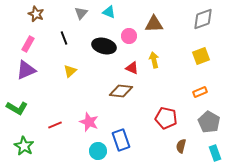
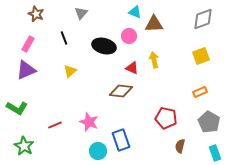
cyan triangle: moved 26 px right
brown semicircle: moved 1 px left
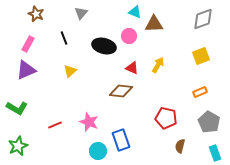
yellow arrow: moved 4 px right, 5 px down; rotated 42 degrees clockwise
green star: moved 6 px left; rotated 18 degrees clockwise
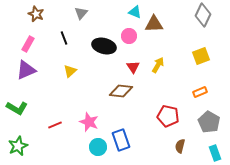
gray diamond: moved 4 px up; rotated 45 degrees counterclockwise
red triangle: moved 1 px right, 1 px up; rotated 32 degrees clockwise
red pentagon: moved 2 px right, 2 px up
cyan circle: moved 4 px up
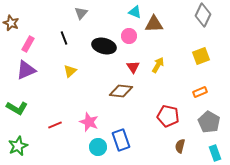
brown star: moved 25 px left, 9 px down
